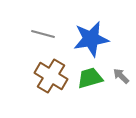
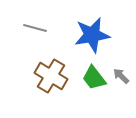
gray line: moved 8 px left, 6 px up
blue star: moved 1 px right, 4 px up
green trapezoid: moved 4 px right; rotated 112 degrees counterclockwise
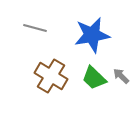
green trapezoid: rotated 8 degrees counterclockwise
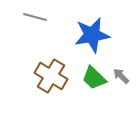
gray line: moved 11 px up
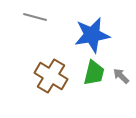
green trapezoid: moved 5 px up; rotated 120 degrees counterclockwise
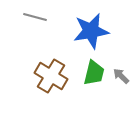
blue star: moved 1 px left, 4 px up
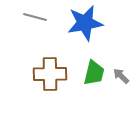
blue star: moved 6 px left, 8 px up
brown cross: moved 1 px left, 2 px up; rotated 32 degrees counterclockwise
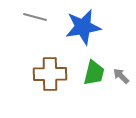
blue star: moved 2 px left, 4 px down
